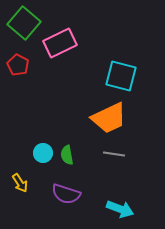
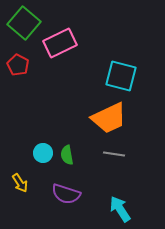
cyan arrow: rotated 144 degrees counterclockwise
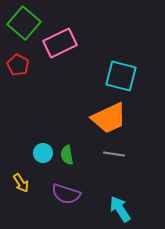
yellow arrow: moved 1 px right
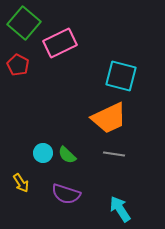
green semicircle: rotated 36 degrees counterclockwise
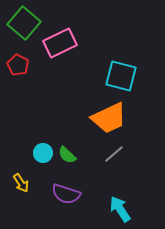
gray line: rotated 50 degrees counterclockwise
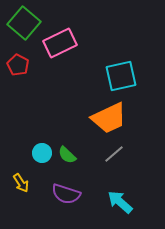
cyan square: rotated 28 degrees counterclockwise
cyan circle: moved 1 px left
cyan arrow: moved 7 px up; rotated 16 degrees counterclockwise
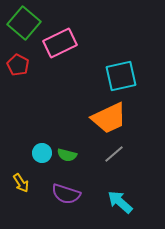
green semicircle: rotated 30 degrees counterclockwise
